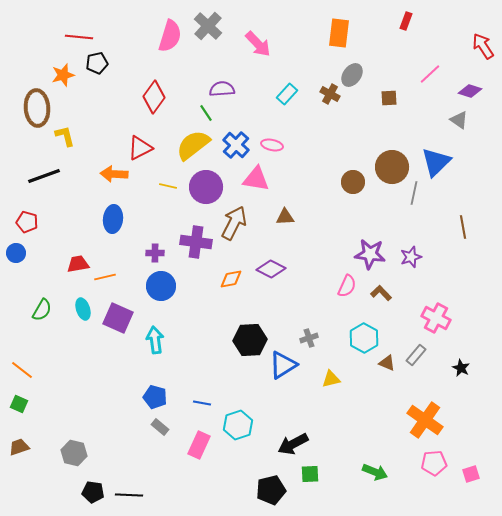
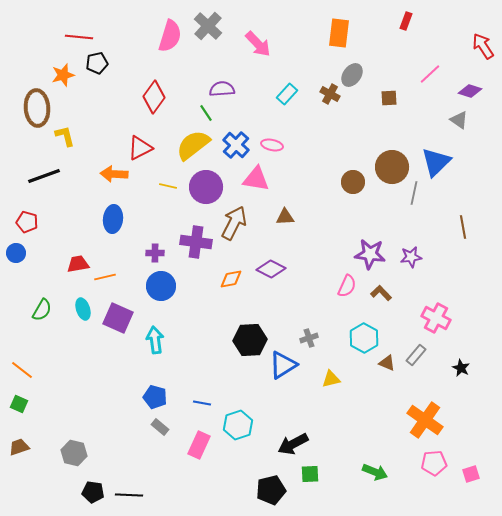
purple star at (411, 257): rotated 10 degrees clockwise
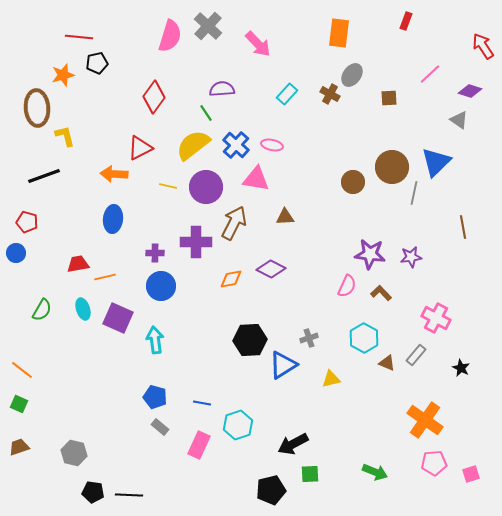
purple cross at (196, 242): rotated 8 degrees counterclockwise
